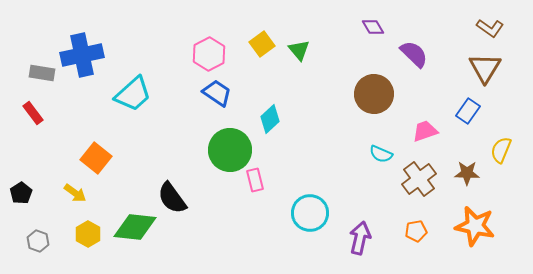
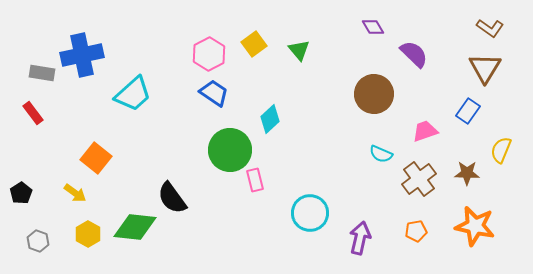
yellow square: moved 8 px left
blue trapezoid: moved 3 px left
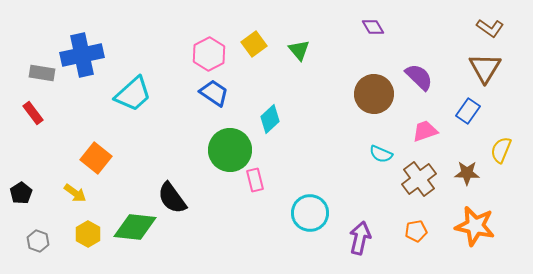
purple semicircle: moved 5 px right, 23 px down
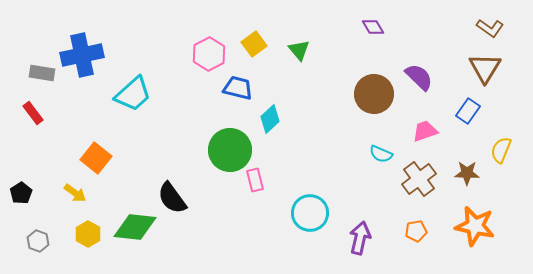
blue trapezoid: moved 24 px right, 5 px up; rotated 20 degrees counterclockwise
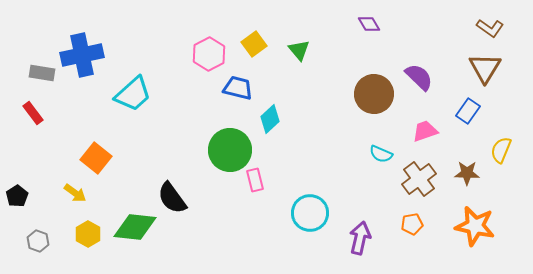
purple diamond: moved 4 px left, 3 px up
black pentagon: moved 4 px left, 3 px down
orange pentagon: moved 4 px left, 7 px up
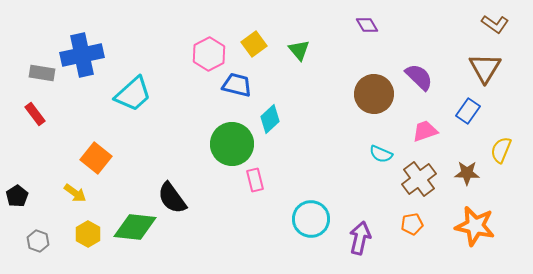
purple diamond: moved 2 px left, 1 px down
brown L-shape: moved 5 px right, 4 px up
blue trapezoid: moved 1 px left, 3 px up
red rectangle: moved 2 px right, 1 px down
green circle: moved 2 px right, 6 px up
cyan circle: moved 1 px right, 6 px down
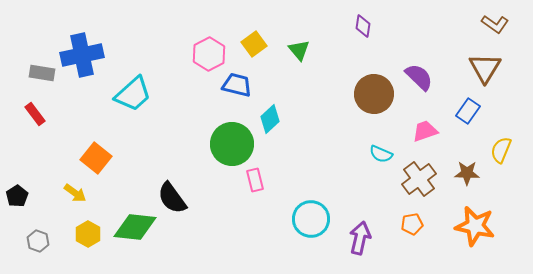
purple diamond: moved 4 px left, 1 px down; rotated 40 degrees clockwise
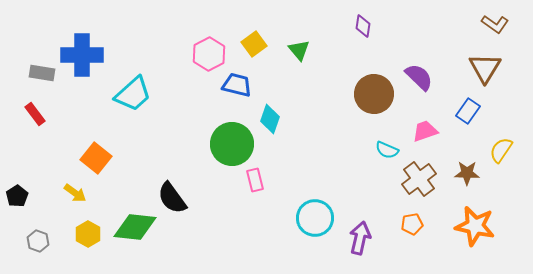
blue cross: rotated 12 degrees clockwise
cyan diamond: rotated 28 degrees counterclockwise
yellow semicircle: rotated 12 degrees clockwise
cyan semicircle: moved 6 px right, 4 px up
cyan circle: moved 4 px right, 1 px up
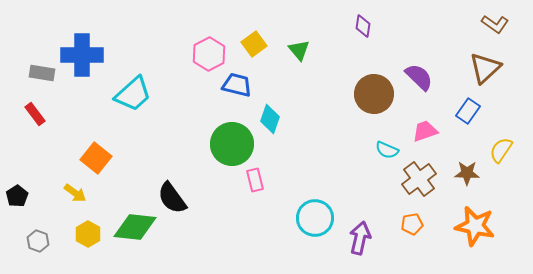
brown triangle: rotated 16 degrees clockwise
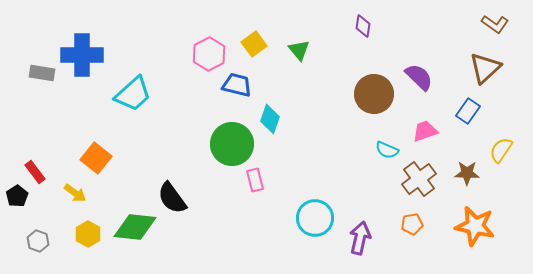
red rectangle: moved 58 px down
